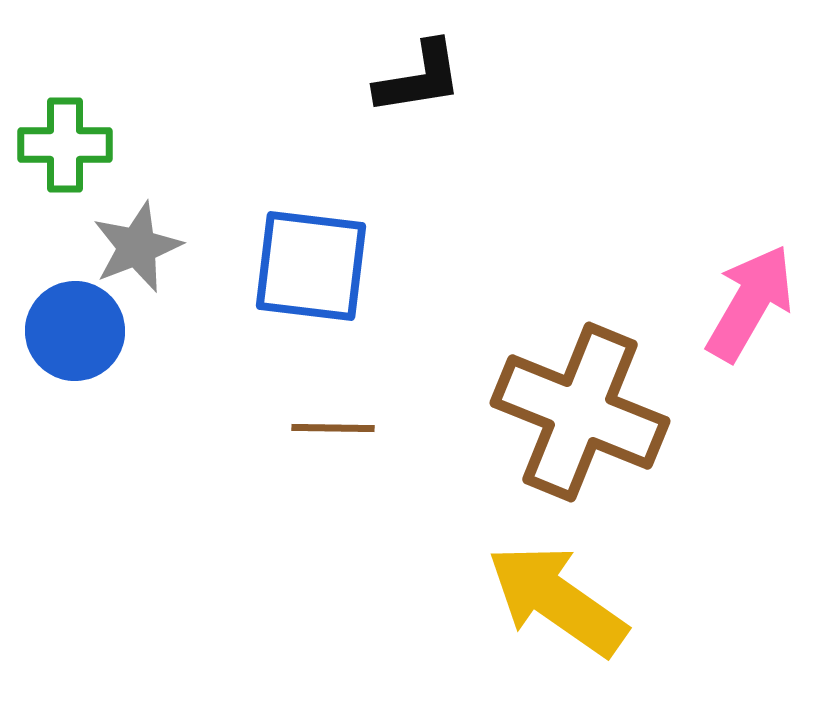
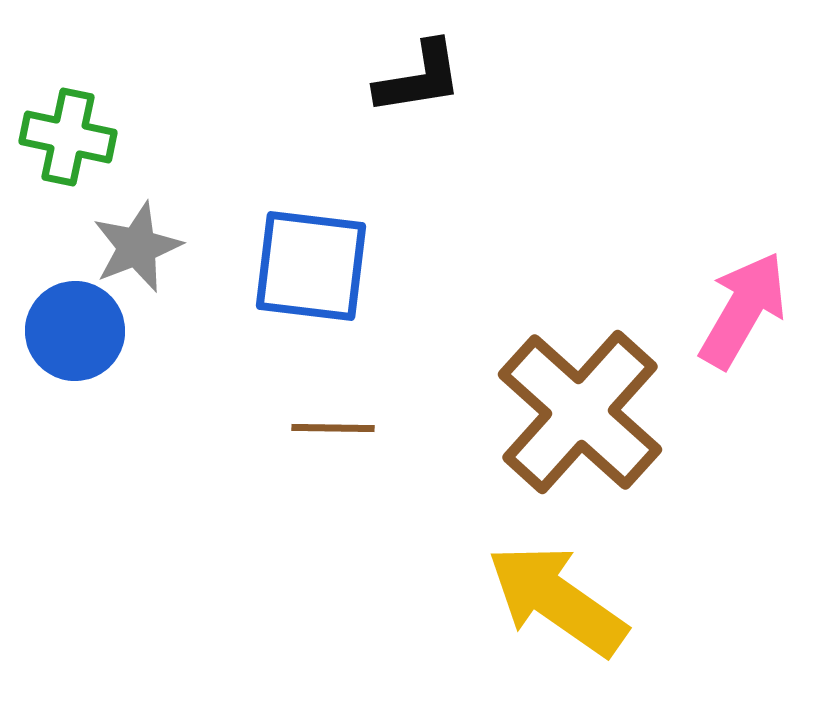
green cross: moved 3 px right, 8 px up; rotated 12 degrees clockwise
pink arrow: moved 7 px left, 7 px down
brown cross: rotated 20 degrees clockwise
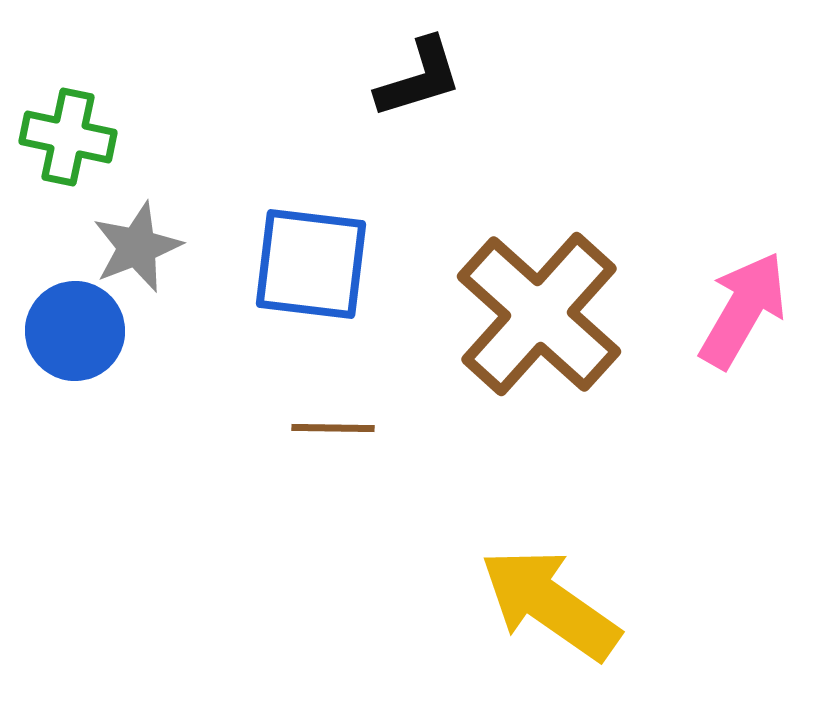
black L-shape: rotated 8 degrees counterclockwise
blue square: moved 2 px up
brown cross: moved 41 px left, 98 px up
yellow arrow: moved 7 px left, 4 px down
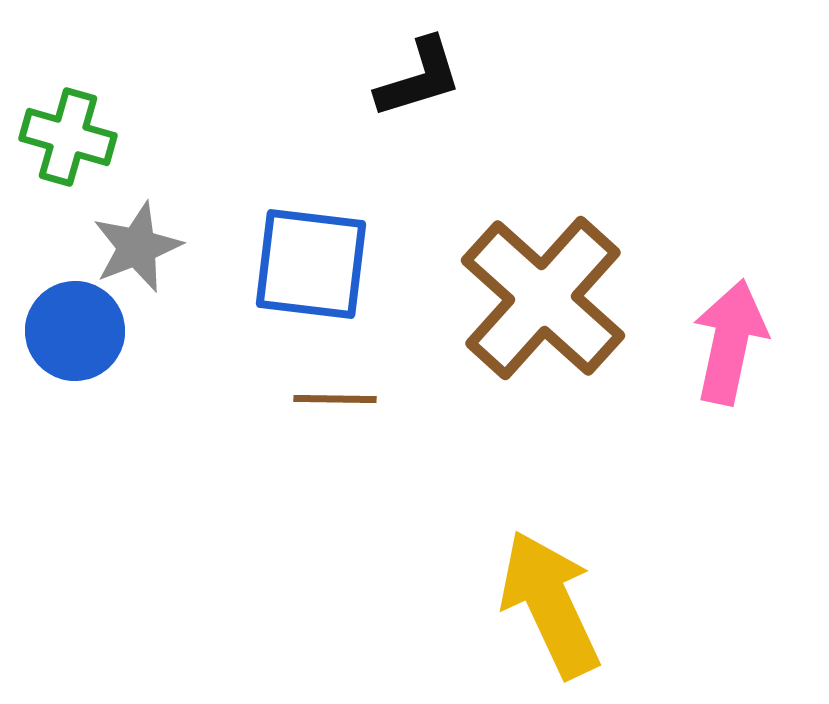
green cross: rotated 4 degrees clockwise
pink arrow: moved 13 px left, 32 px down; rotated 18 degrees counterclockwise
brown cross: moved 4 px right, 16 px up
brown line: moved 2 px right, 29 px up
yellow arrow: rotated 30 degrees clockwise
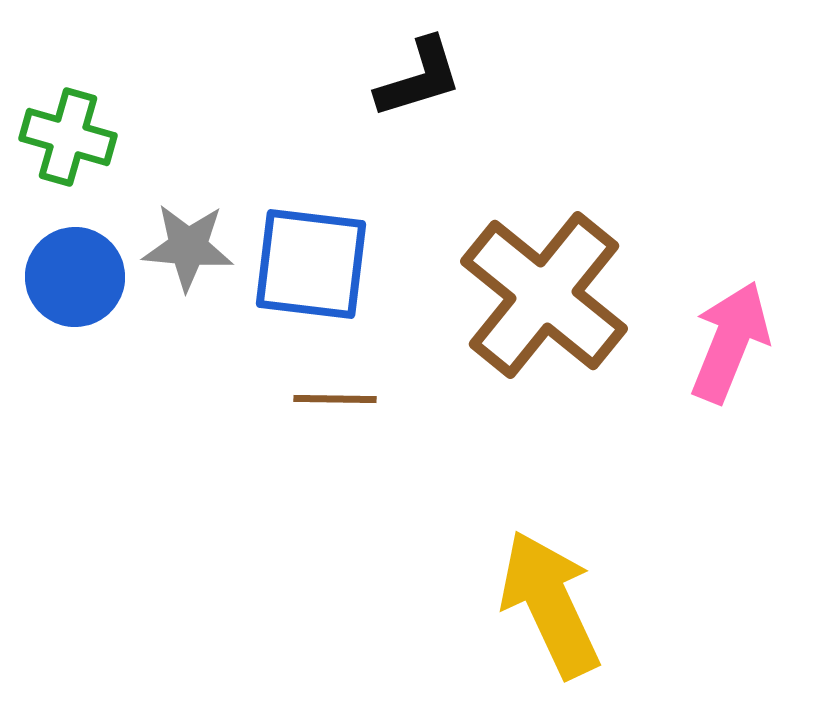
gray star: moved 51 px right; rotated 26 degrees clockwise
brown cross: moved 1 px right, 3 px up; rotated 3 degrees counterclockwise
blue circle: moved 54 px up
pink arrow: rotated 10 degrees clockwise
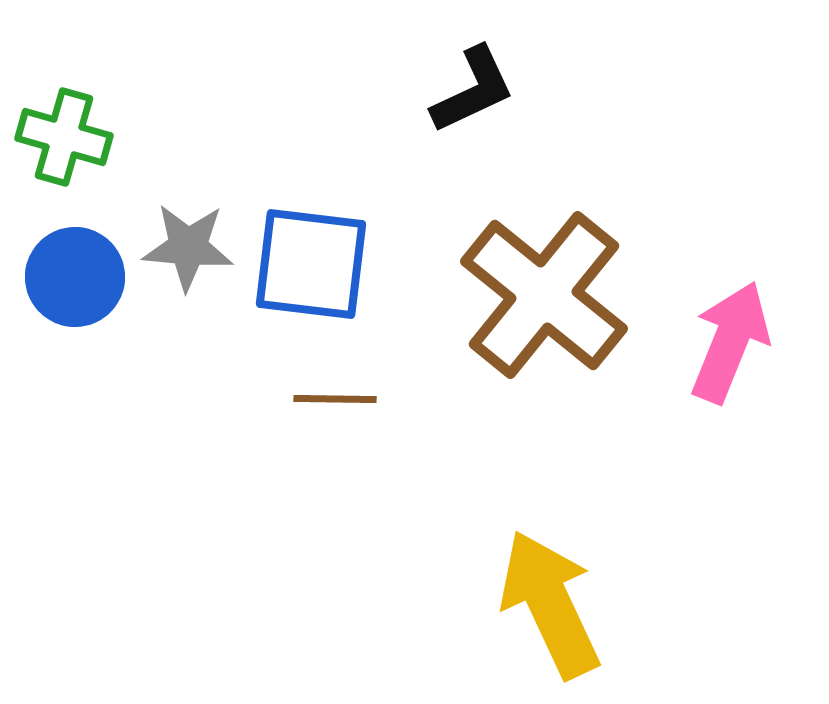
black L-shape: moved 54 px right, 12 px down; rotated 8 degrees counterclockwise
green cross: moved 4 px left
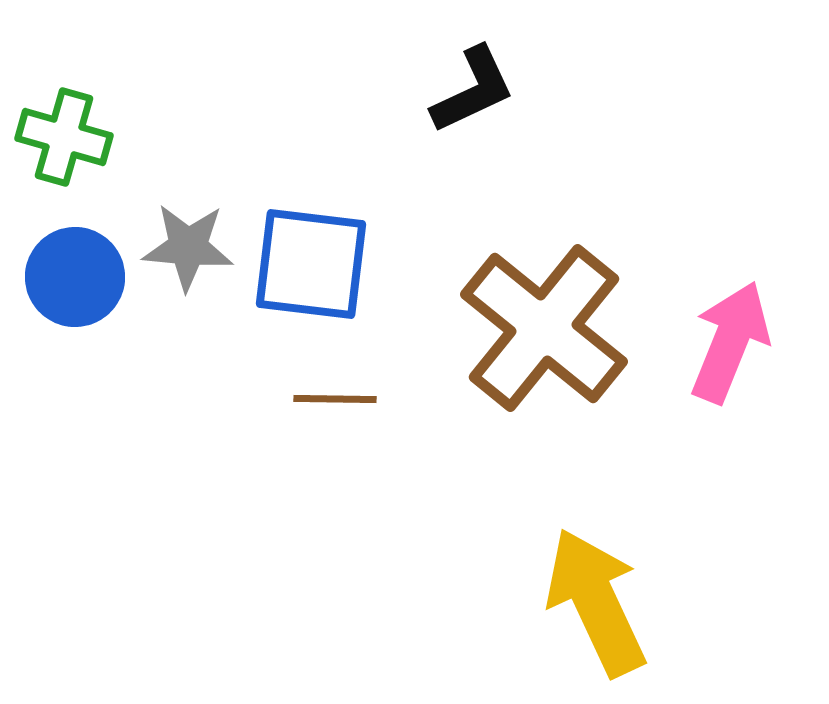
brown cross: moved 33 px down
yellow arrow: moved 46 px right, 2 px up
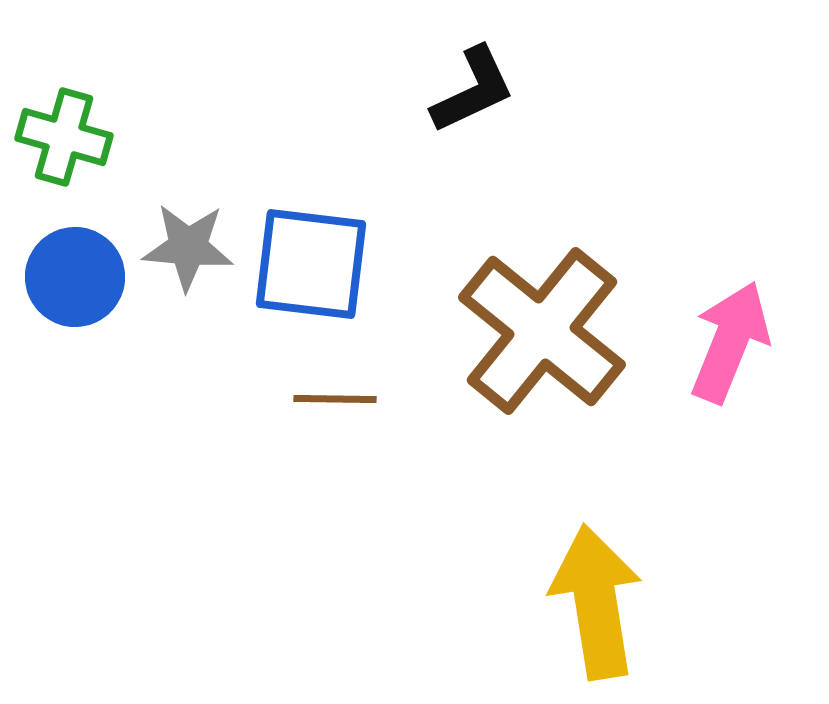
brown cross: moved 2 px left, 3 px down
yellow arrow: rotated 16 degrees clockwise
